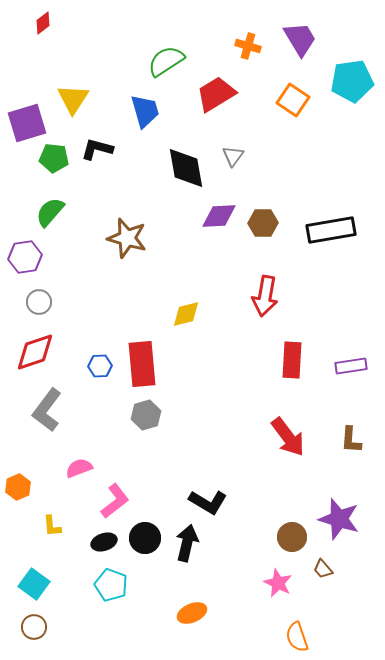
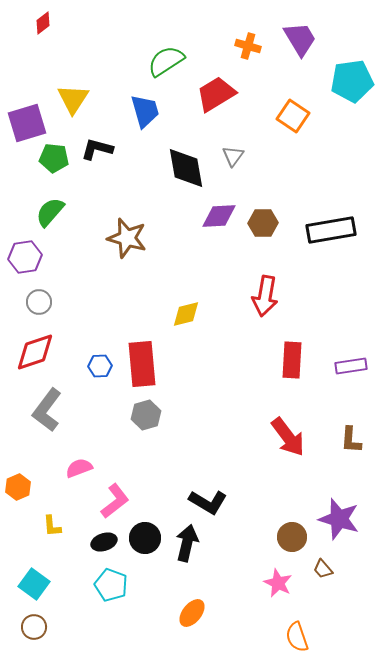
orange square at (293, 100): moved 16 px down
orange ellipse at (192, 613): rotated 28 degrees counterclockwise
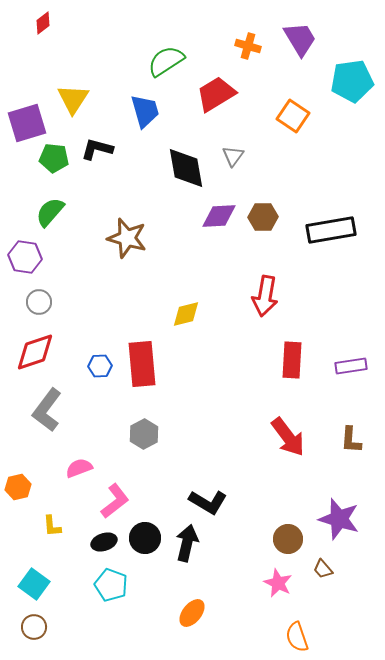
brown hexagon at (263, 223): moved 6 px up
purple hexagon at (25, 257): rotated 16 degrees clockwise
gray hexagon at (146, 415): moved 2 px left, 19 px down; rotated 12 degrees counterclockwise
orange hexagon at (18, 487): rotated 10 degrees clockwise
brown circle at (292, 537): moved 4 px left, 2 px down
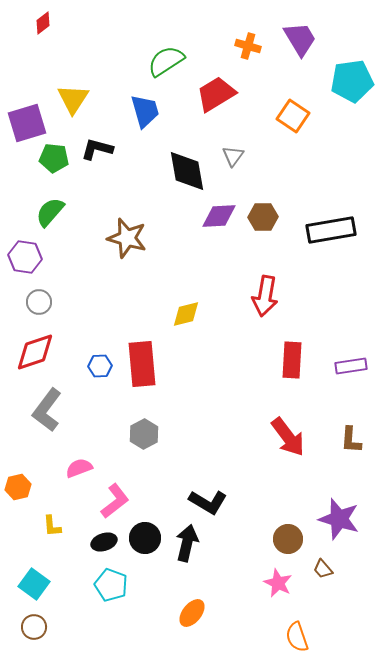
black diamond at (186, 168): moved 1 px right, 3 px down
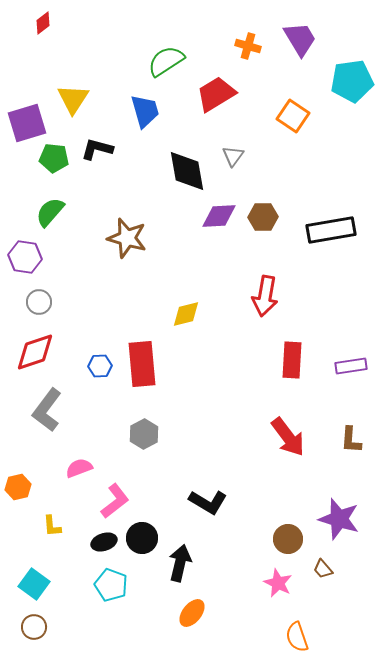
black circle at (145, 538): moved 3 px left
black arrow at (187, 543): moved 7 px left, 20 px down
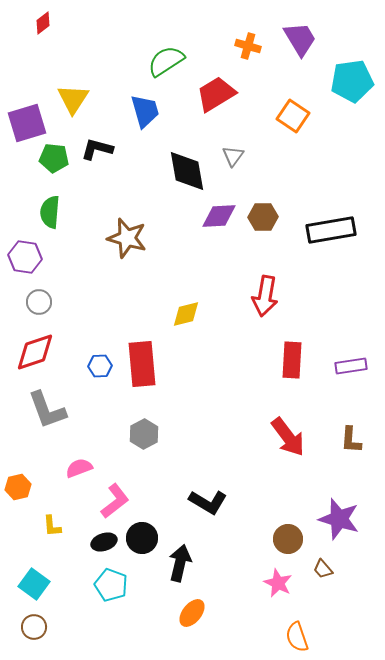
green semicircle at (50, 212): rotated 36 degrees counterclockwise
gray L-shape at (47, 410): rotated 57 degrees counterclockwise
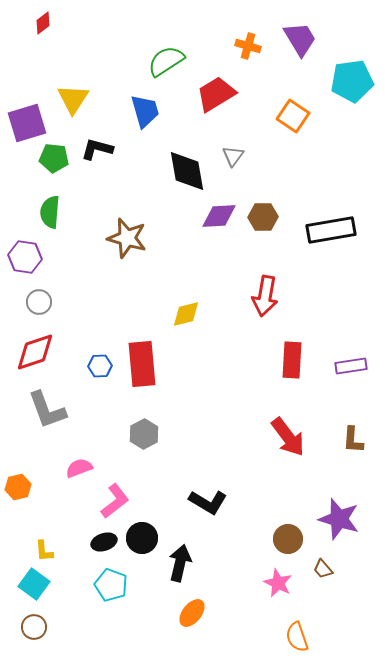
brown L-shape at (351, 440): moved 2 px right
yellow L-shape at (52, 526): moved 8 px left, 25 px down
